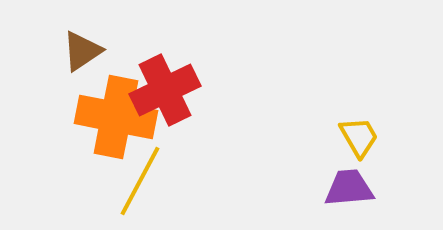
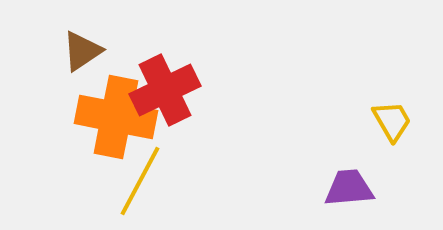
yellow trapezoid: moved 33 px right, 16 px up
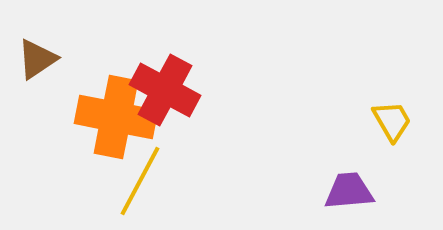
brown triangle: moved 45 px left, 8 px down
red cross: rotated 36 degrees counterclockwise
purple trapezoid: moved 3 px down
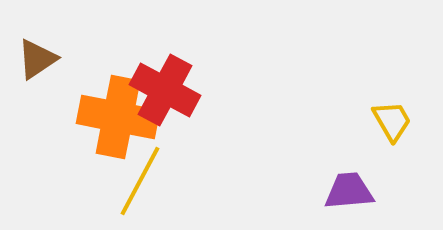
orange cross: moved 2 px right
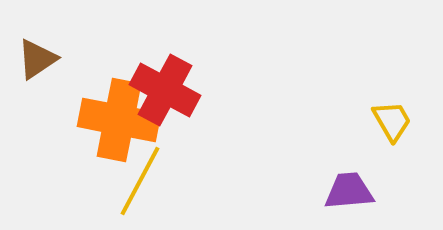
orange cross: moved 1 px right, 3 px down
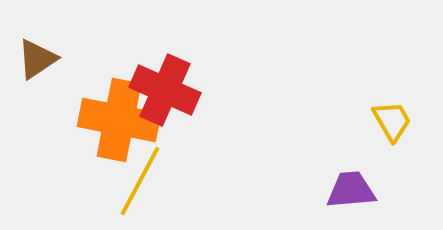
red cross: rotated 4 degrees counterclockwise
purple trapezoid: moved 2 px right, 1 px up
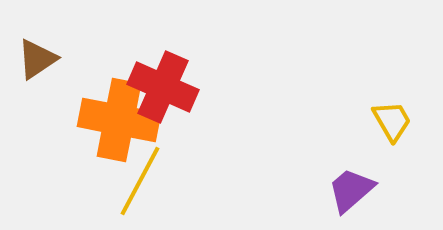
red cross: moved 2 px left, 3 px up
purple trapezoid: rotated 36 degrees counterclockwise
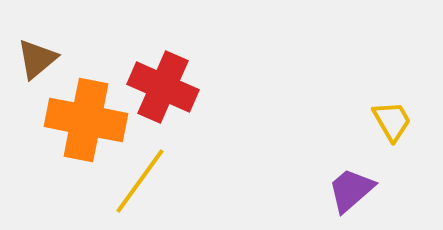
brown triangle: rotated 6 degrees counterclockwise
orange cross: moved 33 px left
yellow line: rotated 8 degrees clockwise
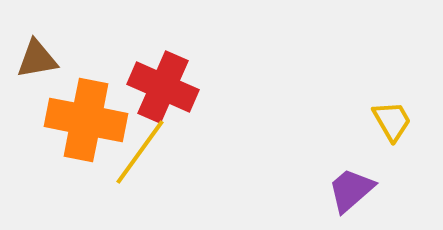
brown triangle: rotated 30 degrees clockwise
yellow line: moved 29 px up
